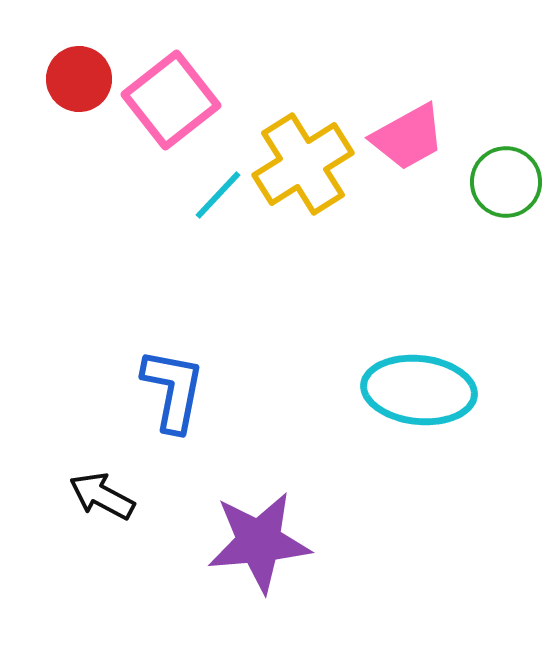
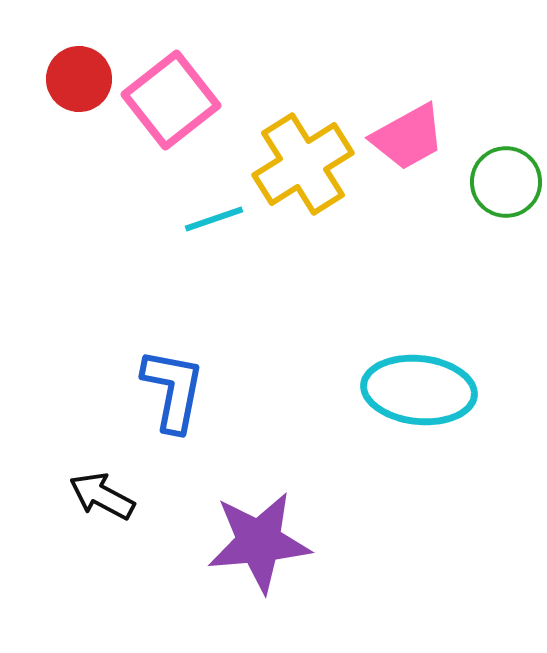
cyan line: moved 4 px left, 24 px down; rotated 28 degrees clockwise
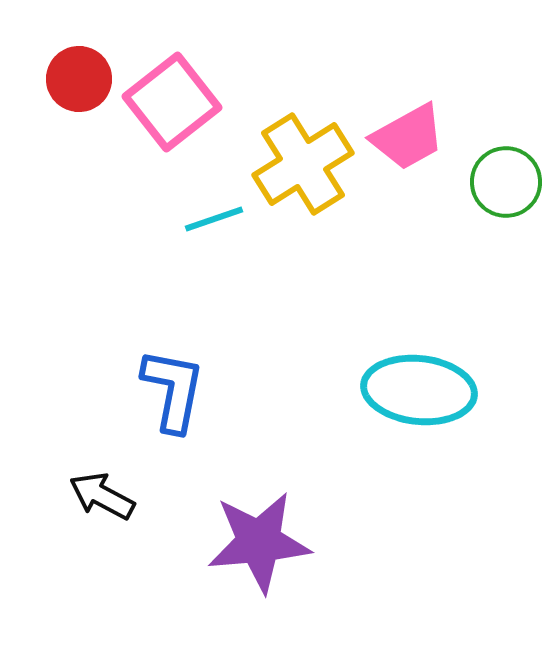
pink square: moved 1 px right, 2 px down
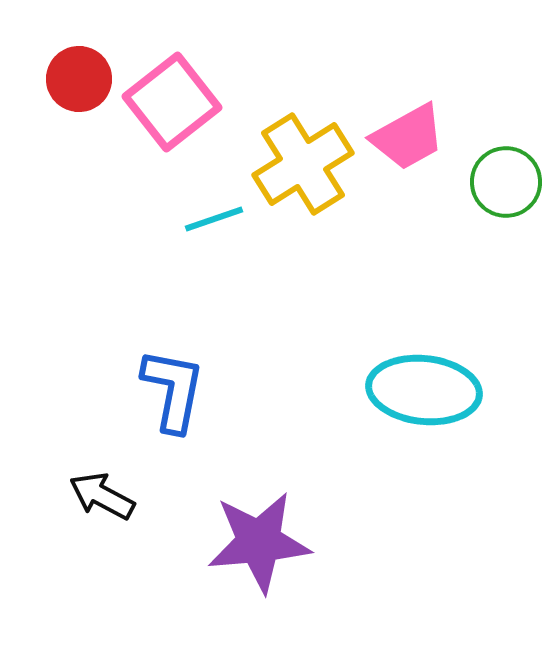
cyan ellipse: moved 5 px right
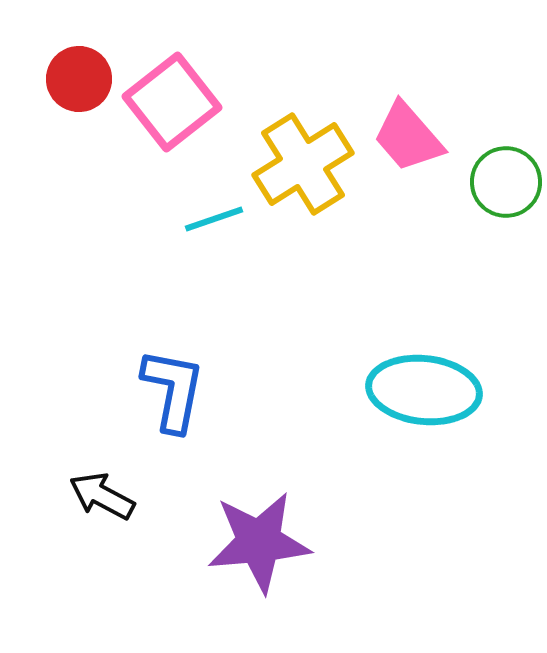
pink trapezoid: rotated 78 degrees clockwise
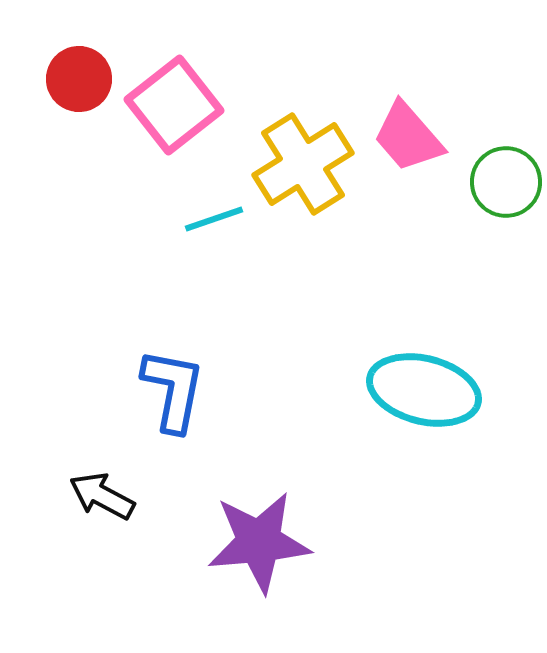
pink square: moved 2 px right, 3 px down
cyan ellipse: rotated 8 degrees clockwise
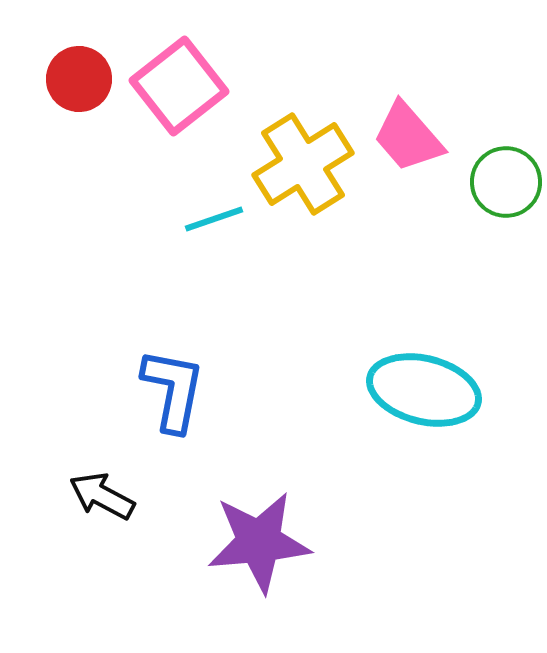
pink square: moved 5 px right, 19 px up
